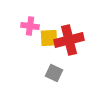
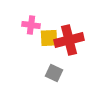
pink cross: moved 1 px right, 1 px up
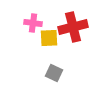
pink cross: moved 2 px right, 2 px up
red cross: moved 4 px right, 13 px up
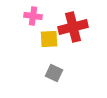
pink cross: moved 7 px up
yellow square: moved 1 px down
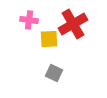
pink cross: moved 4 px left, 4 px down
red cross: moved 3 px up; rotated 16 degrees counterclockwise
